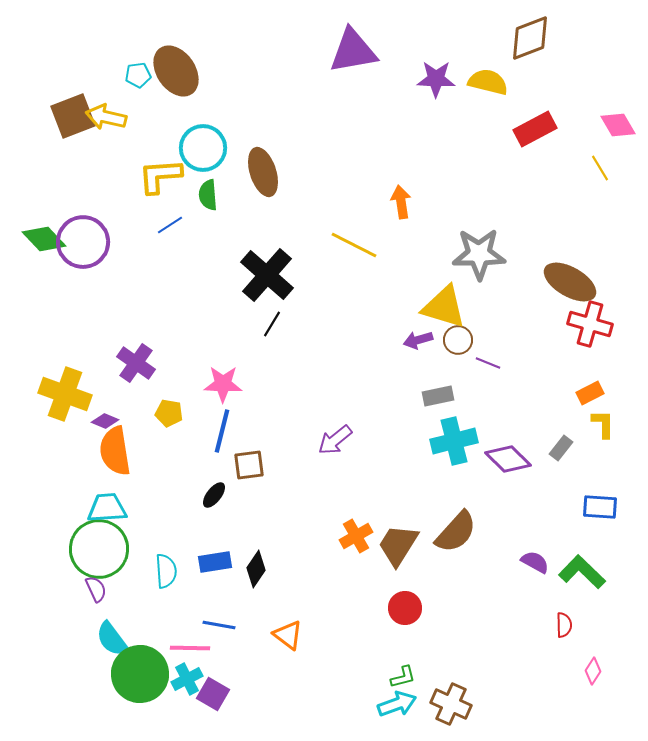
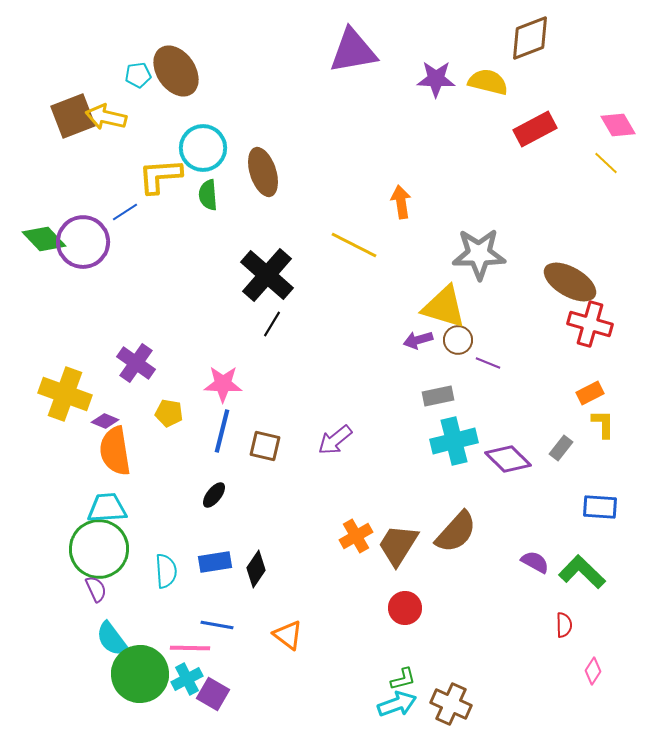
yellow line at (600, 168): moved 6 px right, 5 px up; rotated 16 degrees counterclockwise
blue line at (170, 225): moved 45 px left, 13 px up
brown square at (249, 465): moved 16 px right, 19 px up; rotated 20 degrees clockwise
blue line at (219, 625): moved 2 px left
green L-shape at (403, 677): moved 2 px down
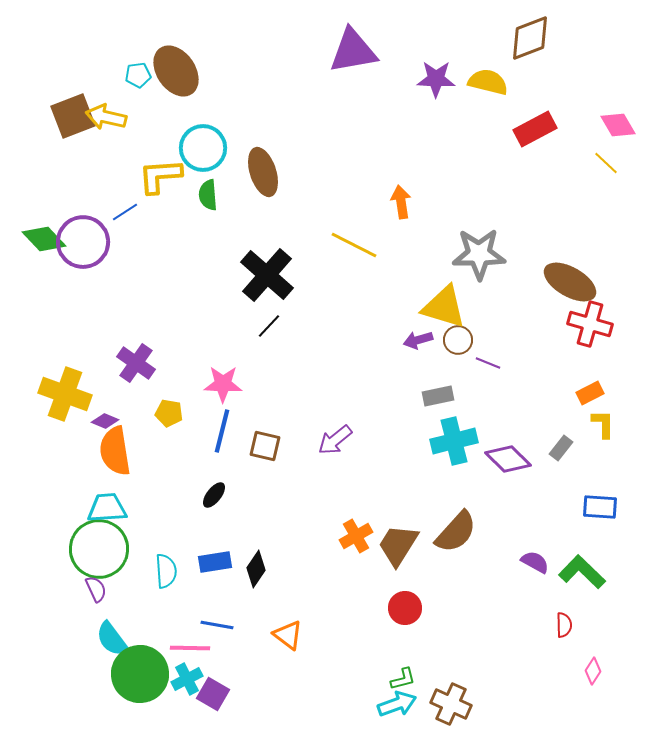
black line at (272, 324): moved 3 px left, 2 px down; rotated 12 degrees clockwise
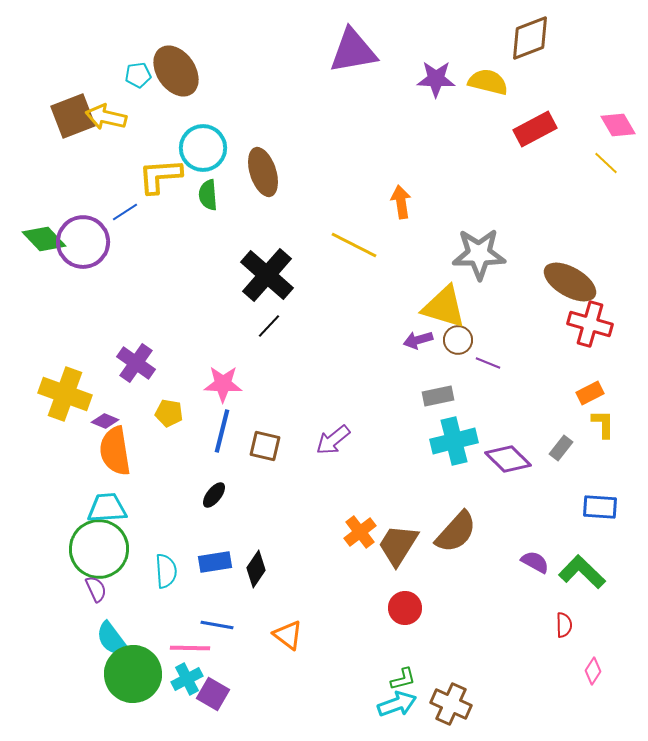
purple arrow at (335, 440): moved 2 px left
orange cross at (356, 536): moved 4 px right, 4 px up; rotated 8 degrees counterclockwise
green circle at (140, 674): moved 7 px left
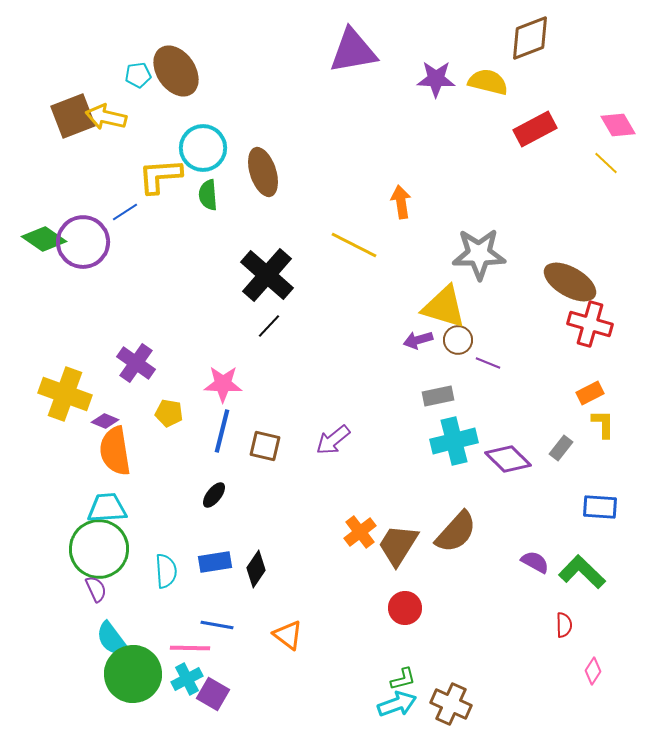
green diamond at (44, 239): rotated 12 degrees counterclockwise
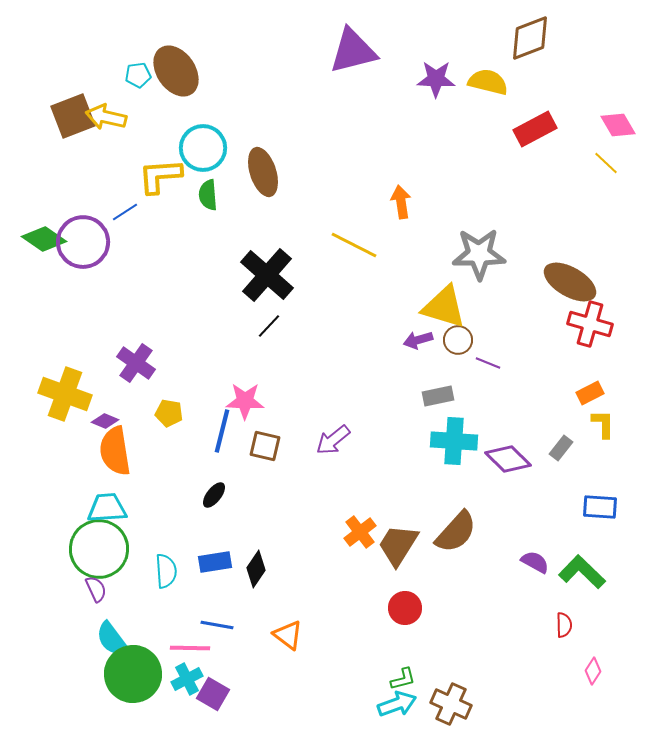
purple triangle at (353, 51): rotated 4 degrees counterclockwise
pink star at (223, 384): moved 22 px right, 17 px down
cyan cross at (454, 441): rotated 18 degrees clockwise
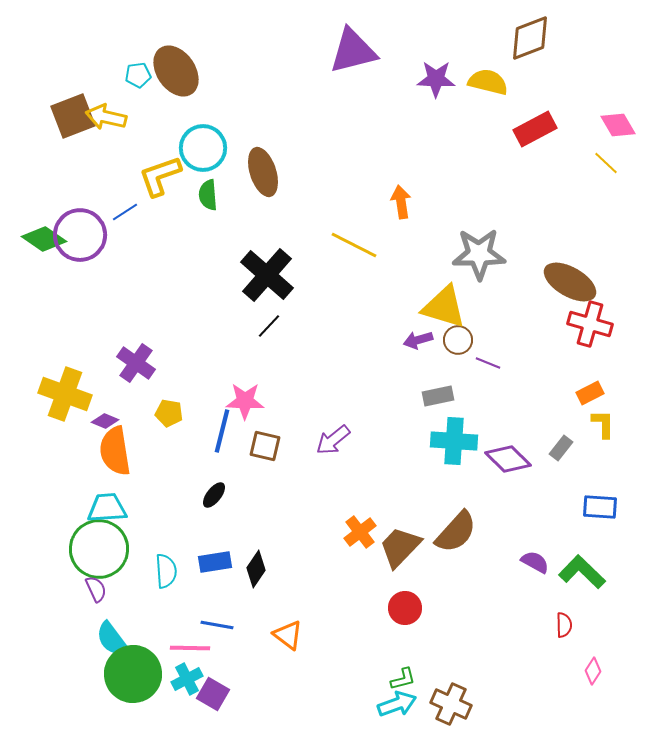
yellow L-shape at (160, 176): rotated 15 degrees counterclockwise
purple circle at (83, 242): moved 3 px left, 7 px up
brown trapezoid at (398, 545): moved 2 px right, 2 px down; rotated 12 degrees clockwise
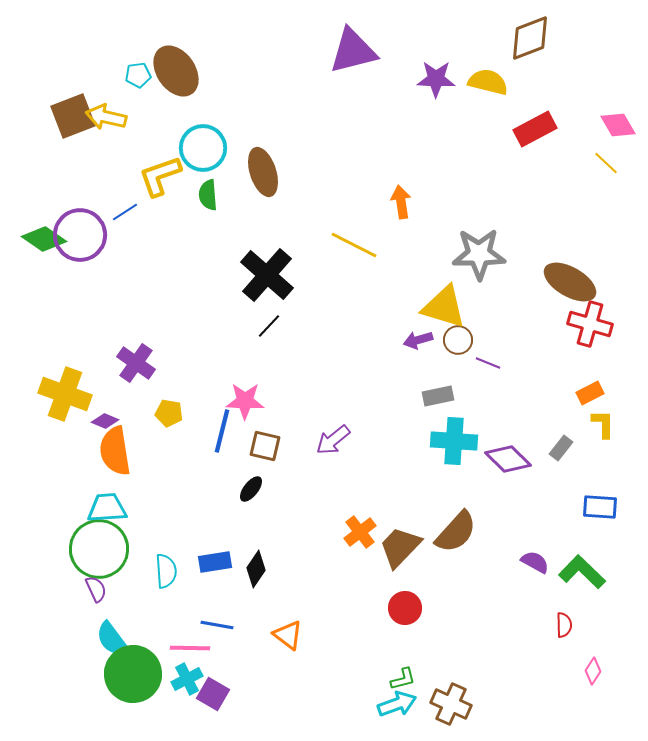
black ellipse at (214, 495): moved 37 px right, 6 px up
